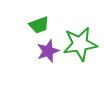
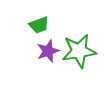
green star: moved 1 px left, 7 px down
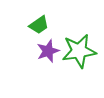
green trapezoid: rotated 15 degrees counterclockwise
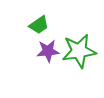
purple star: rotated 15 degrees clockwise
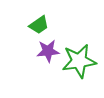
green star: moved 10 px down
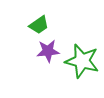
green star: moved 3 px right; rotated 24 degrees clockwise
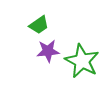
green star: rotated 12 degrees clockwise
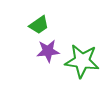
green star: rotated 20 degrees counterclockwise
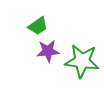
green trapezoid: moved 1 px left, 1 px down
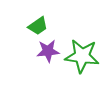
green star: moved 5 px up
